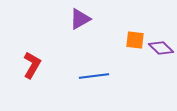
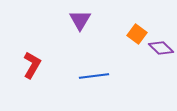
purple triangle: moved 1 px down; rotated 30 degrees counterclockwise
orange square: moved 2 px right, 6 px up; rotated 30 degrees clockwise
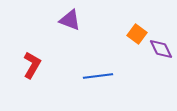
purple triangle: moved 10 px left; rotated 40 degrees counterclockwise
purple diamond: moved 1 px down; rotated 20 degrees clockwise
blue line: moved 4 px right
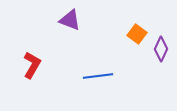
purple diamond: rotated 50 degrees clockwise
